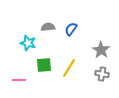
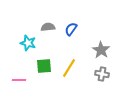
green square: moved 1 px down
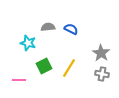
blue semicircle: rotated 80 degrees clockwise
gray star: moved 3 px down
green square: rotated 21 degrees counterclockwise
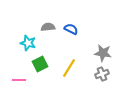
gray star: moved 2 px right; rotated 24 degrees counterclockwise
green square: moved 4 px left, 2 px up
gray cross: rotated 32 degrees counterclockwise
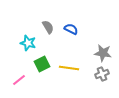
gray semicircle: rotated 64 degrees clockwise
green square: moved 2 px right
yellow line: rotated 66 degrees clockwise
pink line: rotated 40 degrees counterclockwise
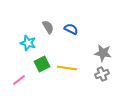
yellow line: moved 2 px left
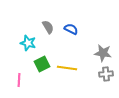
gray cross: moved 4 px right; rotated 16 degrees clockwise
pink line: rotated 48 degrees counterclockwise
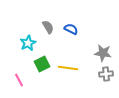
cyan star: rotated 28 degrees clockwise
yellow line: moved 1 px right
pink line: rotated 32 degrees counterclockwise
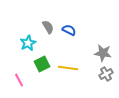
blue semicircle: moved 2 px left, 1 px down
gray cross: rotated 24 degrees counterclockwise
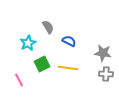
blue semicircle: moved 11 px down
gray cross: rotated 32 degrees clockwise
